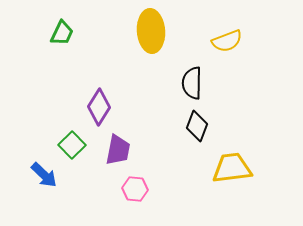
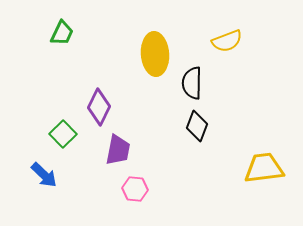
yellow ellipse: moved 4 px right, 23 px down
purple diamond: rotated 6 degrees counterclockwise
green square: moved 9 px left, 11 px up
yellow trapezoid: moved 32 px right
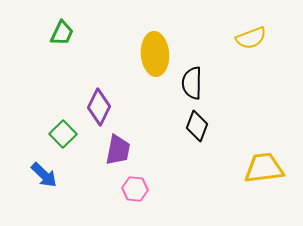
yellow semicircle: moved 24 px right, 3 px up
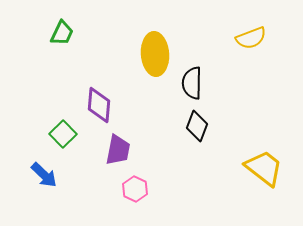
purple diamond: moved 2 px up; rotated 21 degrees counterclockwise
yellow trapezoid: rotated 45 degrees clockwise
pink hexagon: rotated 20 degrees clockwise
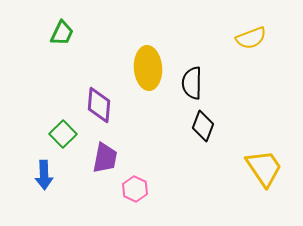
yellow ellipse: moved 7 px left, 14 px down
black diamond: moved 6 px right
purple trapezoid: moved 13 px left, 8 px down
yellow trapezoid: rotated 18 degrees clockwise
blue arrow: rotated 44 degrees clockwise
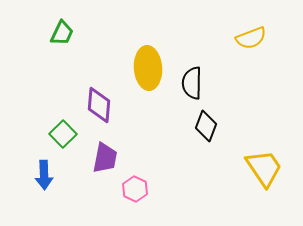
black diamond: moved 3 px right
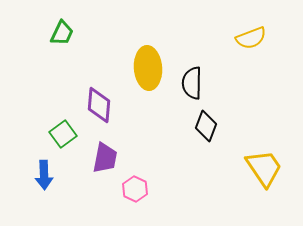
green square: rotated 8 degrees clockwise
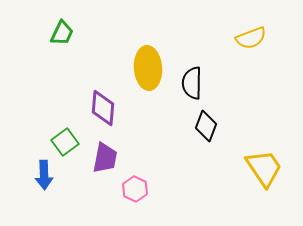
purple diamond: moved 4 px right, 3 px down
green square: moved 2 px right, 8 px down
